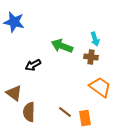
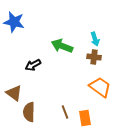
brown cross: moved 3 px right
brown line: rotated 32 degrees clockwise
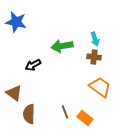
blue star: moved 2 px right
green arrow: rotated 30 degrees counterclockwise
brown semicircle: moved 2 px down
orange rectangle: rotated 42 degrees counterclockwise
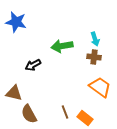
brown triangle: rotated 24 degrees counterclockwise
brown semicircle: rotated 30 degrees counterclockwise
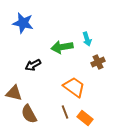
blue star: moved 7 px right, 1 px down
cyan arrow: moved 8 px left
green arrow: moved 1 px down
brown cross: moved 4 px right, 5 px down; rotated 32 degrees counterclockwise
orange trapezoid: moved 26 px left
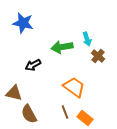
brown cross: moved 6 px up; rotated 24 degrees counterclockwise
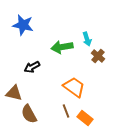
blue star: moved 2 px down
black arrow: moved 1 px left, 2 px down
brown line: moved 1 px right, 1 px up
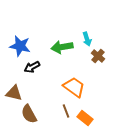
blue star: moved 3 px left, 21 px down
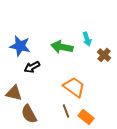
green arrow: rotated 20 degrees clockwise
brown cross: moved 6 px right, 1 px up
orange rectangle: moved 1 px right, 1 px up
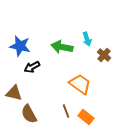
orange trapezoid: moved 6 px right, 3 px up
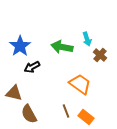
blue star: rotated 25 degrees clockwise
brown cross: moved 4 px left
